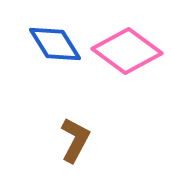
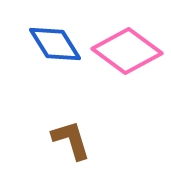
brown L-shape: moved 4 px left; rotated 45 degrees counterclockwise
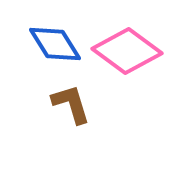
brown L-shape: moved 36 px up
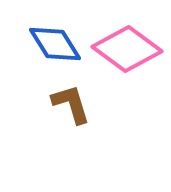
pink diamond: moved 2 px up
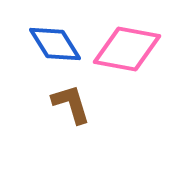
pink diamond: rotated 26 degrees counterclockwise
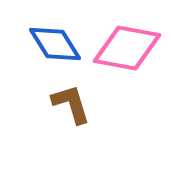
pink diamond: moved 1 px up
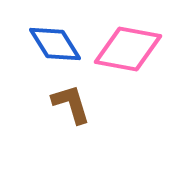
pink diamond: moved 1 px right, 1 px down
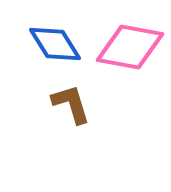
pink diamond: moved 2 px right, 2 px up
